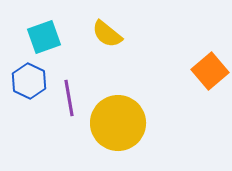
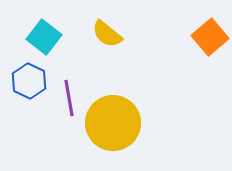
cyan square: rotated 32 degrees counterclockwise
orange square: moved 34 px up
yellow circle: moved 5 px left
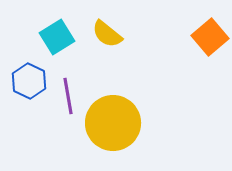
cyan square: moved 13 px right; rotated 20 degrees clockwise
purple line: moved 1 px left, 2 px up
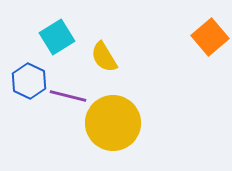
yellow semicircle: moved 3 px left, 23 px down; rotated 20 degrees clockwise
purple line: rotated 66 degrees counterclockwise
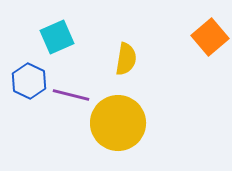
cyan square: rotated 8 degrees clockwise
yellow semicircle: moved 22 px right, 2 px down; rotated 140 degrees counterclockwise
purple line: moved 3 px right, 1 px up
yellow circle: moved 5 px right
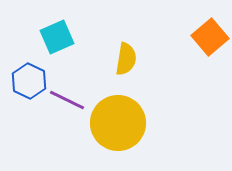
purple line: moved 4 px left, 5 px down; rotated 12 degrees clockwise
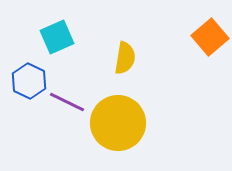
yellow semicircle: moved 1 px left, 1 px up
purple line: moved 2 px down
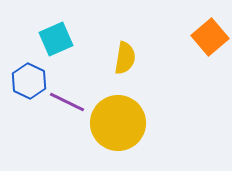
cyan square: moved 1 px left, 2 px down
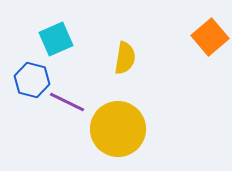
blue hexagon: moved 3 px right, 1 px up; rotated 12 degrees counterclockwise
yellow circle: moved 6 px down
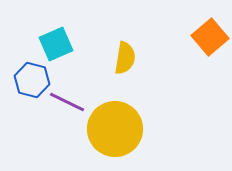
cyan square: moved 5 px down
yellow circle: moved 3 px left
